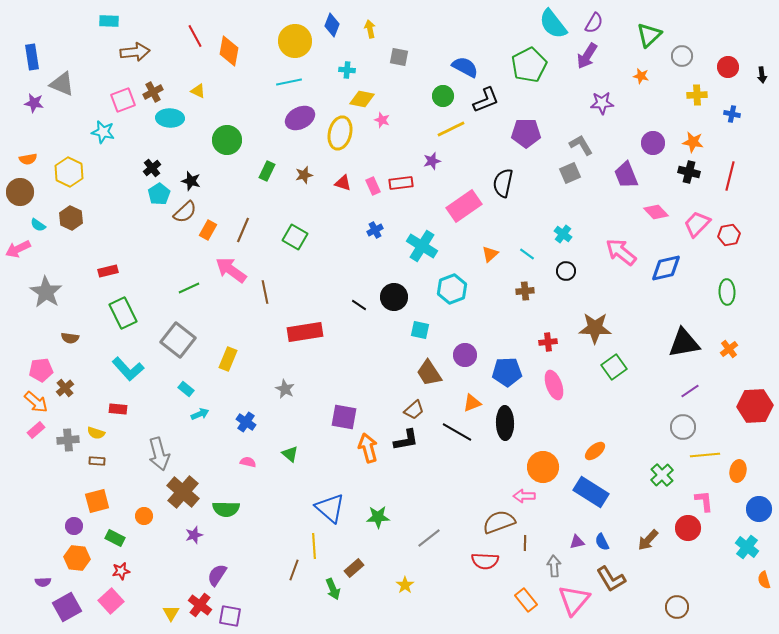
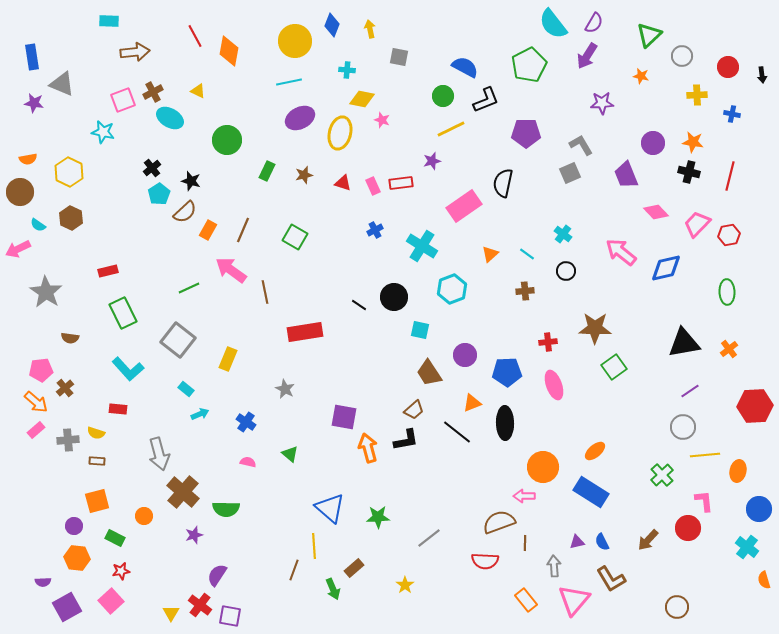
cyan ellipse at (170, 118): rotated 28 degrees clockwise
black line at (457, 432): rotated 8 degrees clockwise
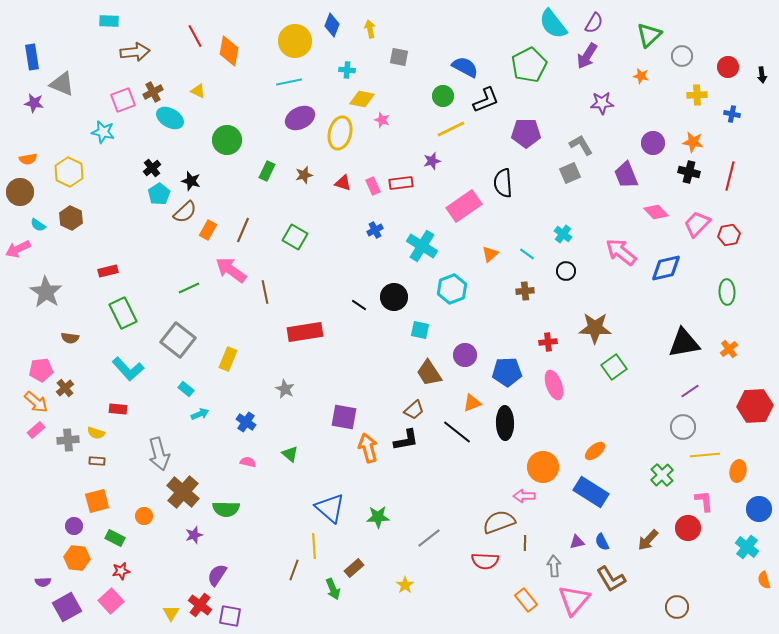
black semicircle at (503, 183): rotated 16 degrees counterclockwise
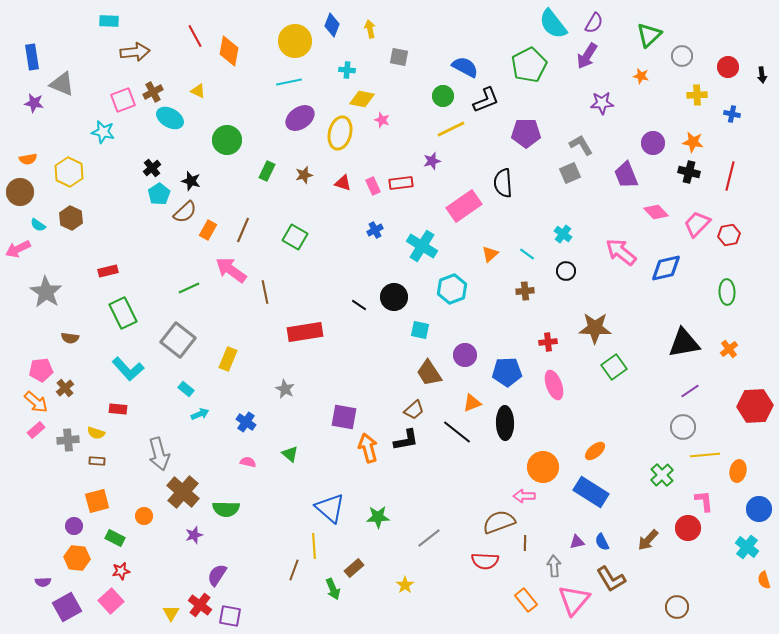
purple ellipse at (300, 118): rotated 8 degrees counterclockwise
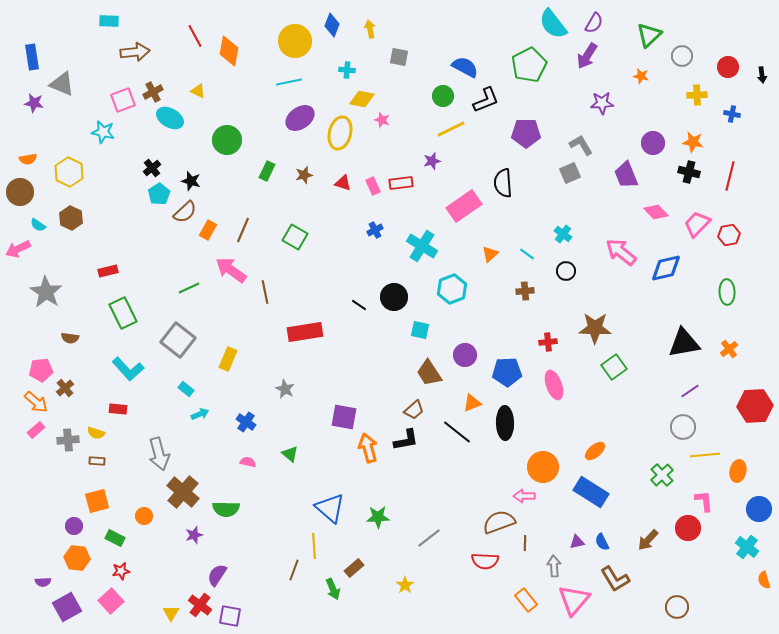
brown L-shape at (611, 579): moved 4 px right
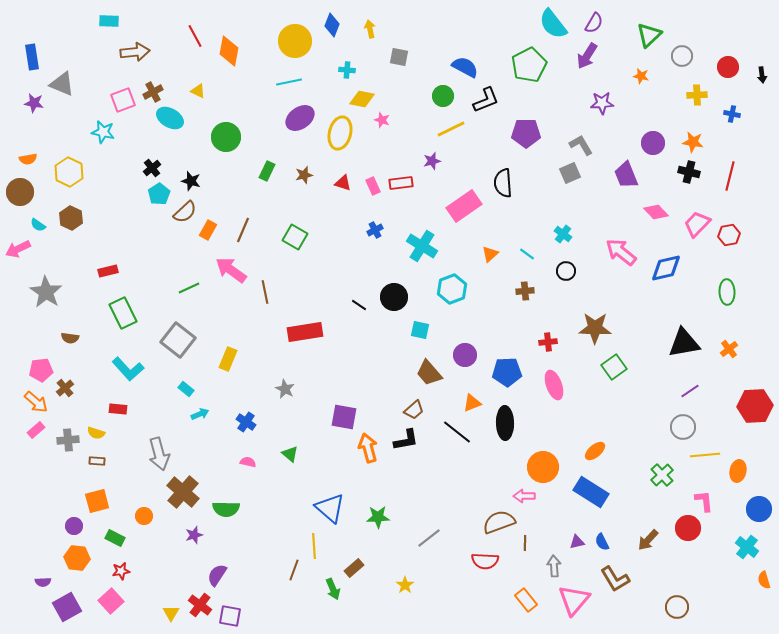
green circle at (227, 140): moved 1 px left, 3 px up
brown trapezoid at (429, 373): rotated 8 degrees counterclockwise
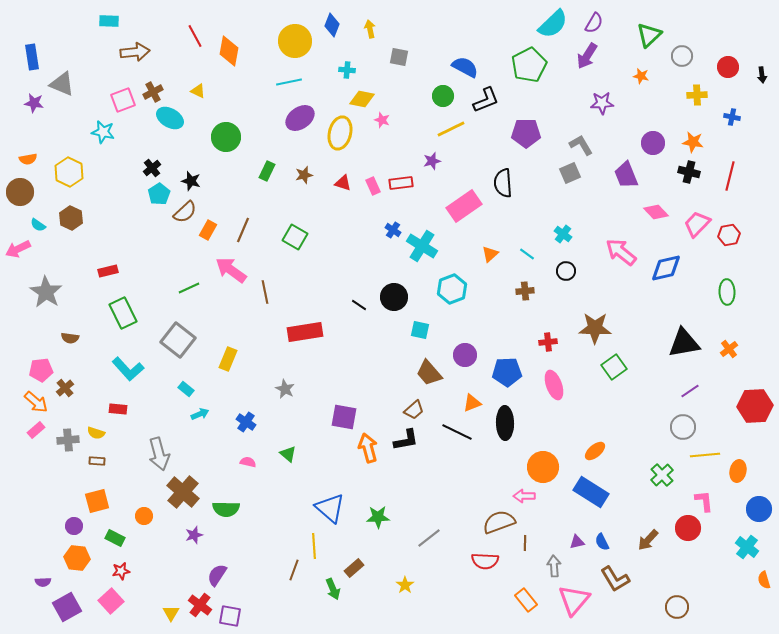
cyan semicircle at (553, 24): rotated 96 degrees counterclockwise
blue cross at (732, 114): moved 3 px down
blue cross at (375, 230): moved 18 px right; rotated 28 degrees counterclockwise
black line at (457, 432): rotated 12 degrees counterclockwise
green triangle at (290, 454): moved 2 px left
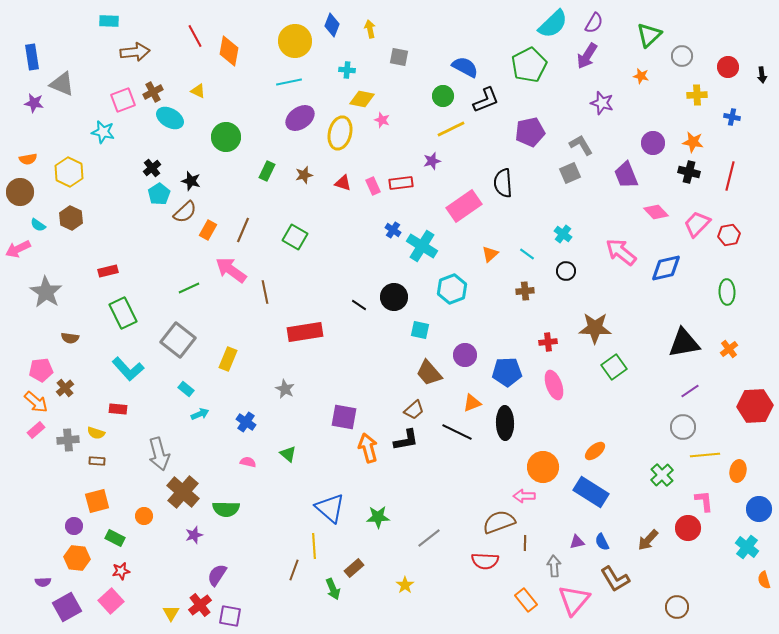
purple star at (602, 103): rotated 20 degrees clockwise
purple pentagon at (526, 133): moved 4 px right, 1 px up; rotated 12 degrees counterclockwise
red cross at (200, 605): rotated 15 degrees clockwise
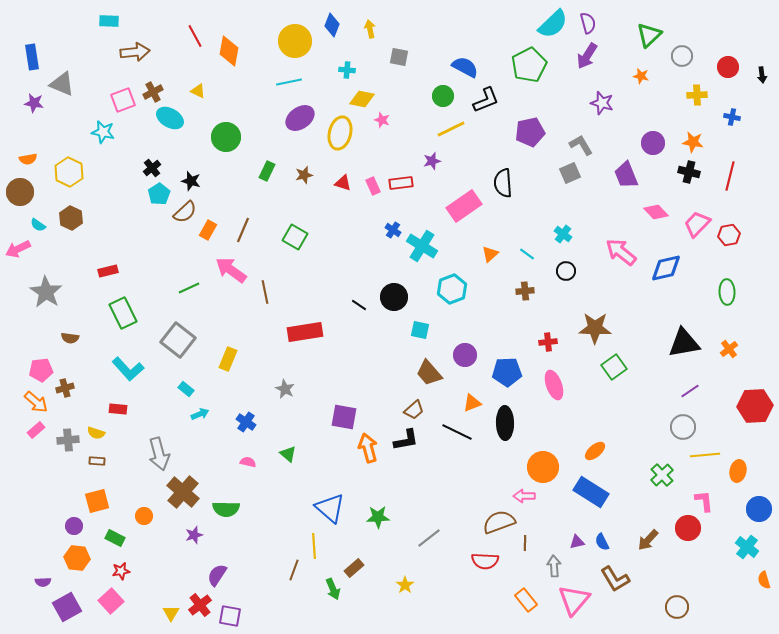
purple semicircle at (594, 23): moved 6 px left; rotated 45 degrees counterclockwise
brown cross at (65, 388): rotated 24 degrees clockwise
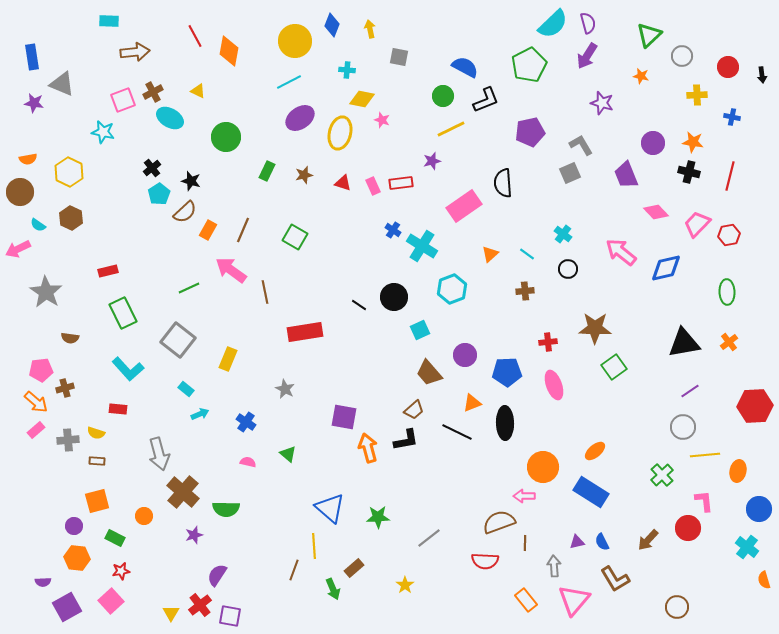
cyan line at (289, 82): rotated 15 degrees counterclockwise
black circle at (566, 271): moved 2 px right, 2 px up
cyan square at (420, 330): rotated 36 degrees counterclockwise
orange cross at (729, 349): moved 7 px up
